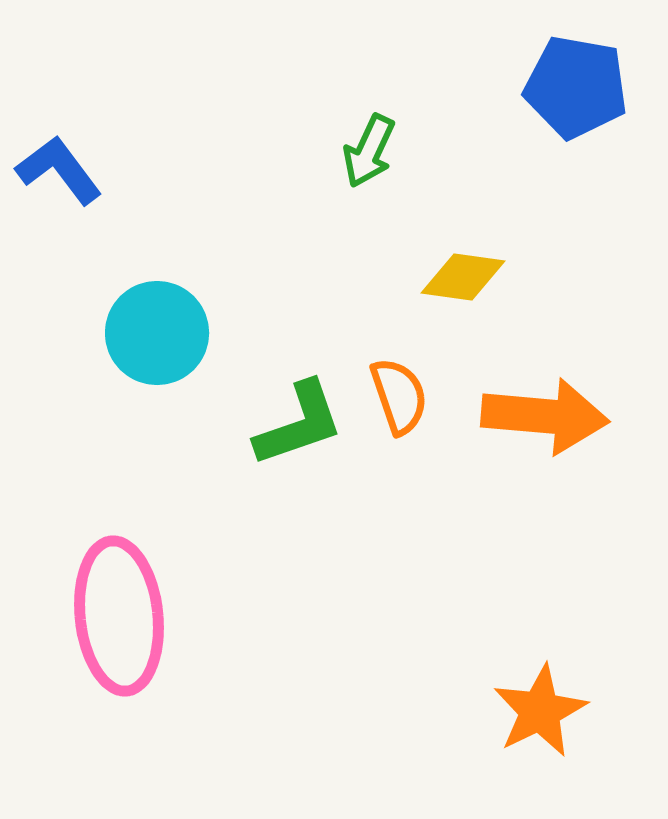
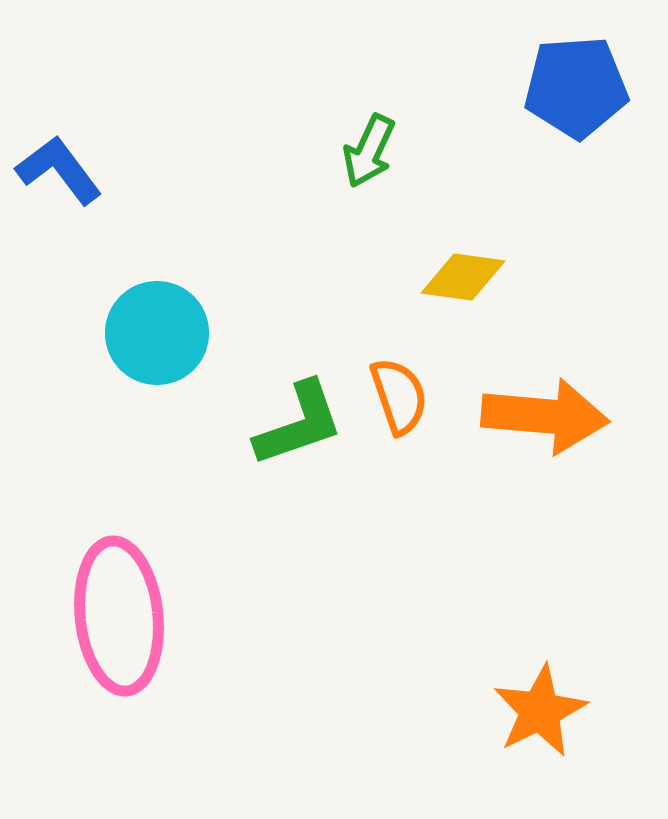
blue pentagon: rotated 14 degrees counterclockwise
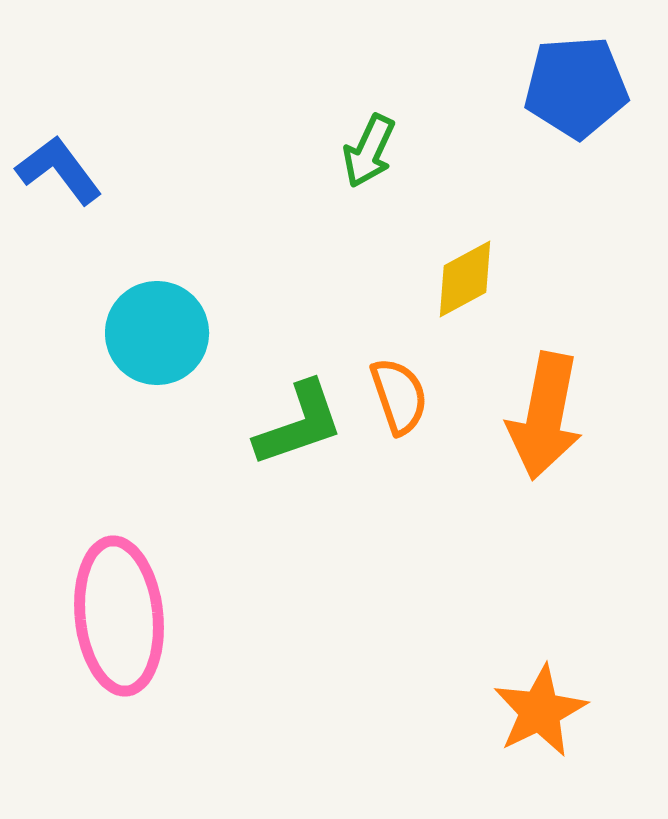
yellow diamond: moved 2 px right, 2 px down; rotated 36 degrees counterclockwise
orange arrow: rotated 96 degrees clockwise
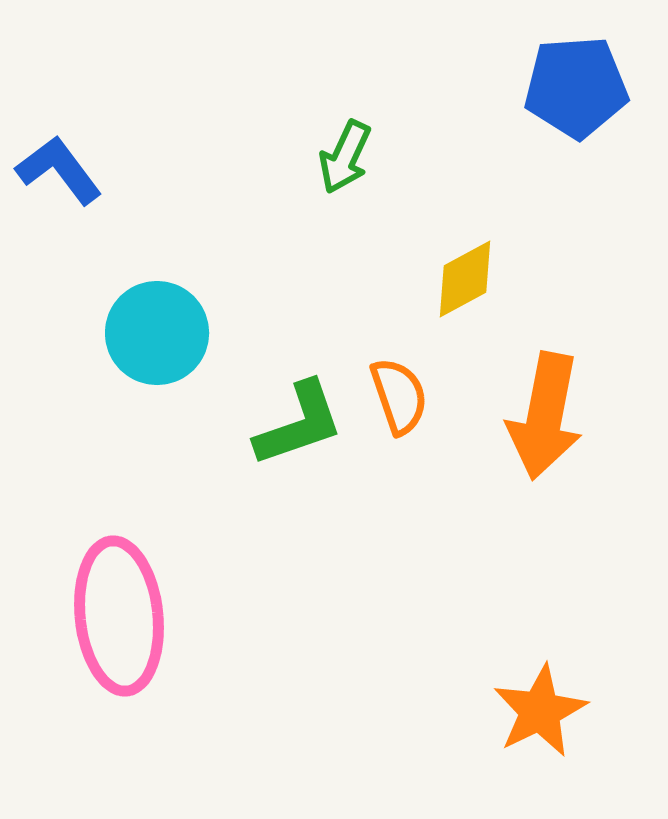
green arrow: moved 24 px left, 6 px down
